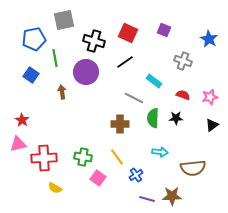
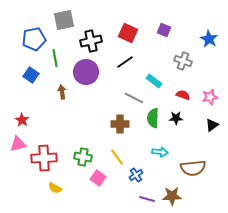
black cross: moved 3 px left; rotated 30 degrees counterclockwise
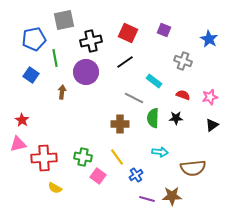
brown arrow: rotated 16 degrees clockwise
pink square: moved 2 px up
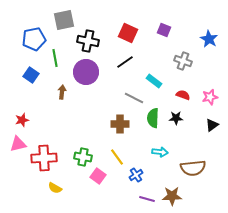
black cross: moved 3 px left; rotated 25 degrees clockwise
red star: rotated 24 degrees clockwise
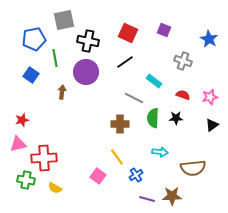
green cross: moved 57 px left, 23 px down
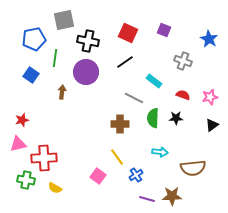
green line: rotated 18 degrees clockwise
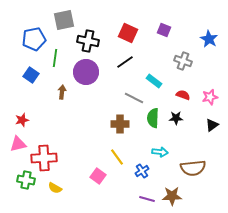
blue cross: moved 6 px right, 4 px up
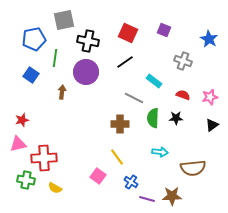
blue cross: moved 11 px left, 11 px down; rotated 24 degrees counterclockwise
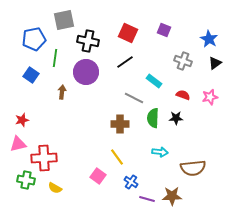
black triangle: moved 3 px right, 62 px up
